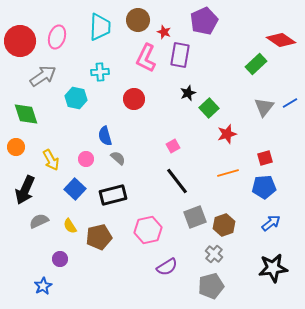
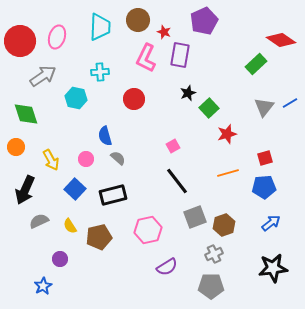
gray cross at (214, 254): rotated 24 degrees clockwise
gray pentagon at (211, 286): rotated 15 degrees clockwise
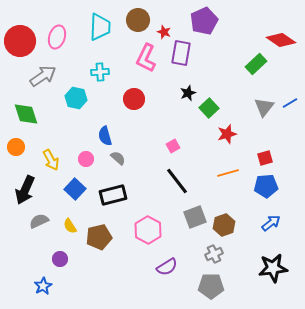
purple rectangle at (180, 55): moved 1 px right, 2 px up
blue pentagon at (264, 187): moved 2 px right, 1 px up
pink hexagon at (148, 230): rotated 20 degrees counterclockwise
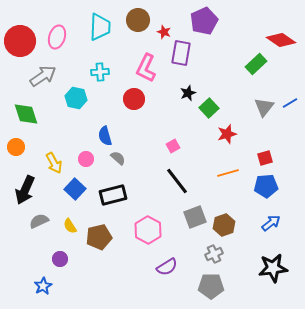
pink L-shape at (146, 58): moved 10 px down
yellow arrow at (51, 160): moved 3 px right, 3 px down
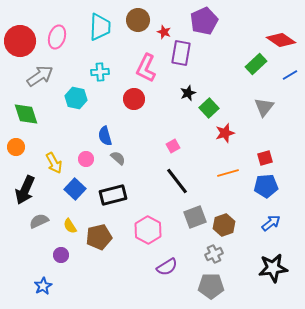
gray arrow at (43, 76): moved 3 px left
blue line at (290, 103): moved 28 px up
red star at (227, 134): moved 2 px left, 1 px up
purple circle at (60, 259): moved 1 px right, 4 px up
